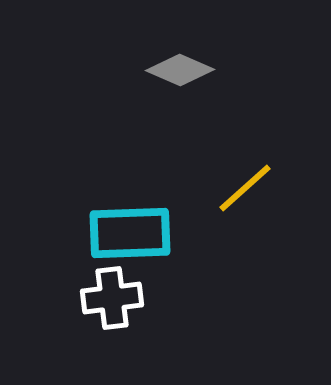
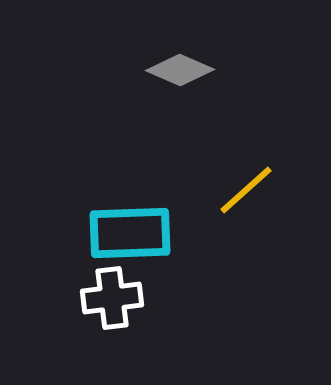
yellow line: moved 1 px right, 2 px down
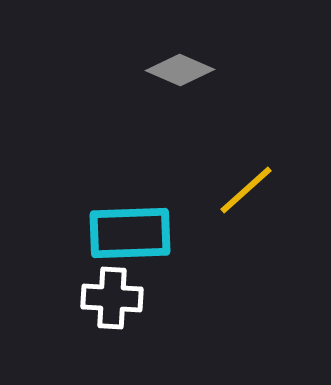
white cross: rotated 10 degrees clockwise
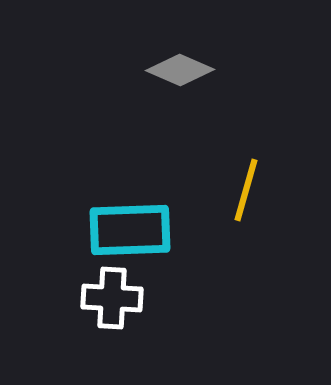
yellow line: rotated 32 degrees counterclockwise
cyan rectangle: moved 3 px up
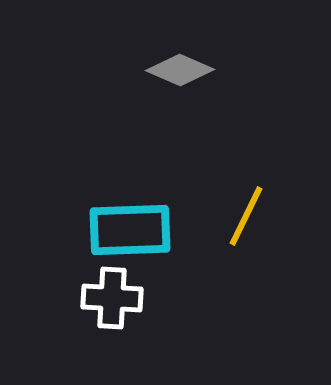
yellow line: moved 26 px down; rotated 10 degrees clockwise
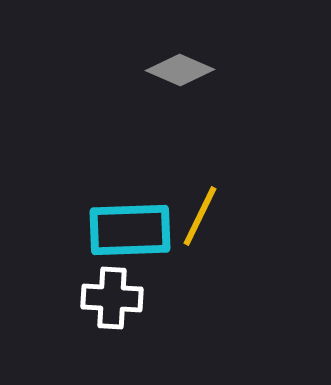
yellow line: moved 46 px left
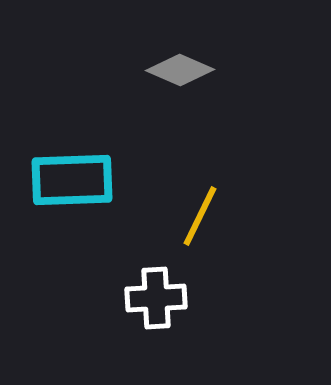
cyan rectangle: moved 58 px left, 50 px up
white cross: moved 44 px right; rotated 6 degrees counterclockwise
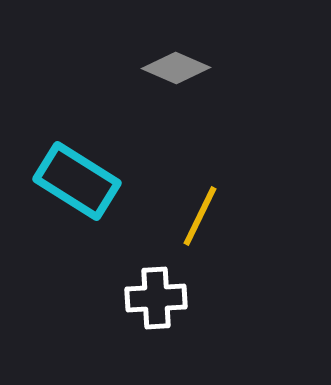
gray diamond: moved 4 px left, 2 px up
cyan rectangle: moved 5 px right, 1 px down; rotated 34 degrees clockwise
